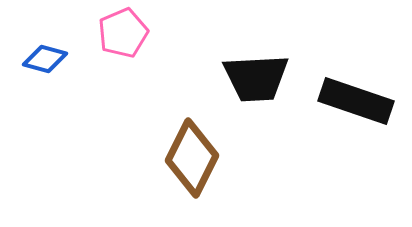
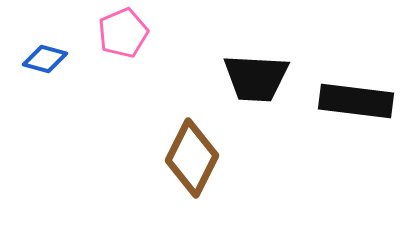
black trapezoid: rotated 6 degrees clockwise
black rectangle: rotated 12 degrees counterclockwise
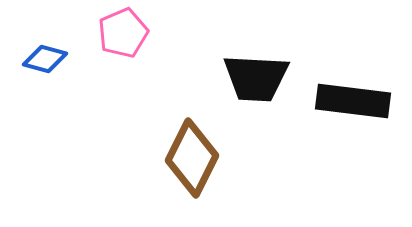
black rectangle: moved 3 px left
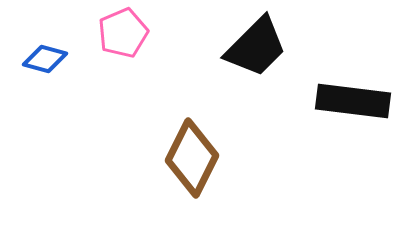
black trapezoid: moved 31 px up; rotated 48 degrees counterclockwise
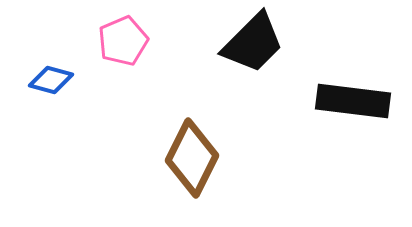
pink pentagon: moved 8 px down
black trapezoid: moved 3 px left, 4 px up
blue diamond: moved 6 px right, 21 px down
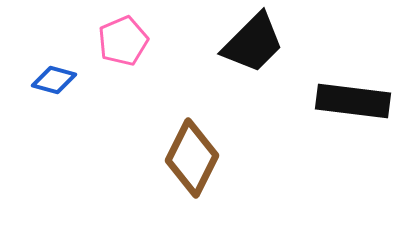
blue diamond: moved 3 px right
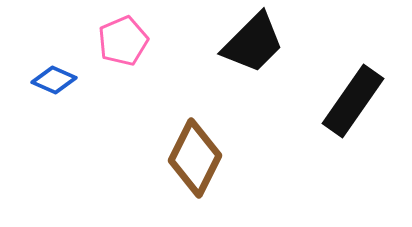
blue diamond: rotated 9 degrees clockwise
black rectangle: rotated 62 degrees counterclockwise
brown diamond: moved 3 px right
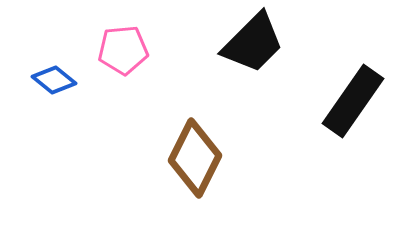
pink pentagon: moved 9 px down; rotated 18 degrees clockwise
blue diamond: rotated 15 degrees clockwise
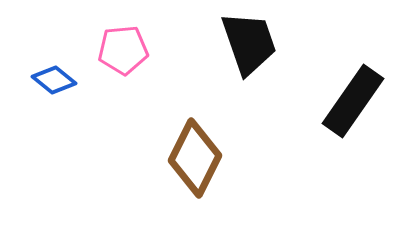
black trapezoid: moved 4 px left; rotated 64 degrees counterclockwise
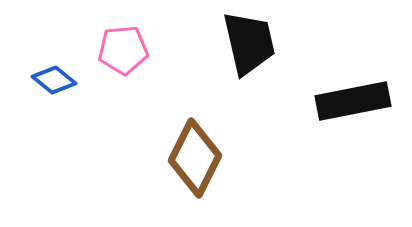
black trapezoid: rotated 6 degrees clockwise
black rectangle: rotated 44 degrees clockwise
